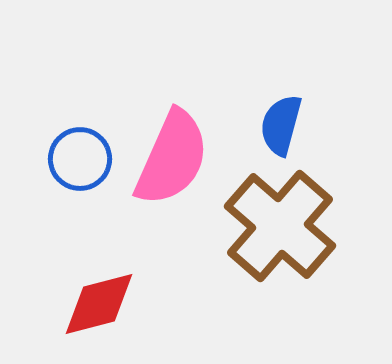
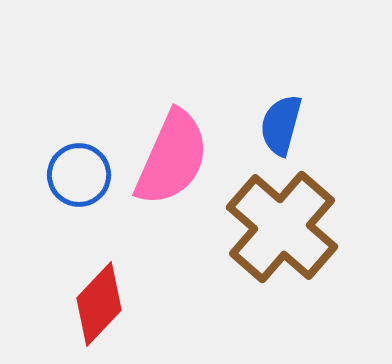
blue circle: moved 1 px left, 16 px down
brown cross: moved 2 px right, 1 px down
red diamond: rotated 32 degrees counterclockwise
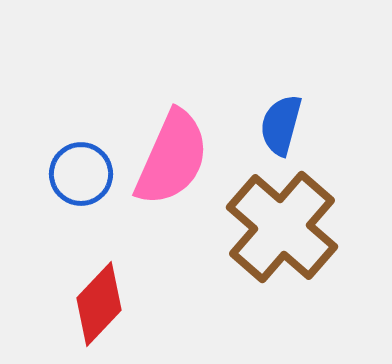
blue circle: moved 2 px right, 1 px up
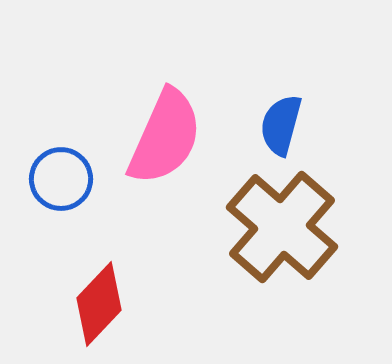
pink semicircle: moved 7 px left, 21 px up
blue circle: moved 20 px left, 5 px down
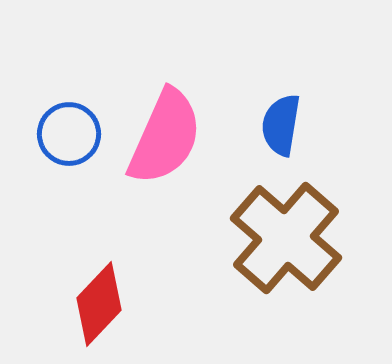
blue semicircle: rotated 6 degrees counterclockwise
blue circle: moved 8 px right, 45 px up
brown cross: moved 4 px right, 11 px down
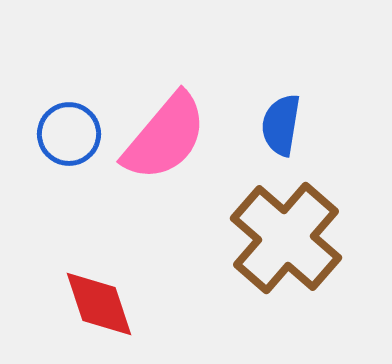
pink semicircle: rotated 16 degrees clockwise
red diamond: rotated 62 degrees counterclockwise
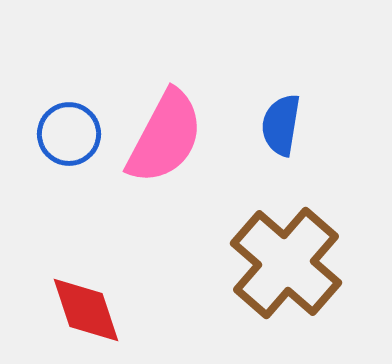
pink semicircle: rotated 12 degrees counterclockwise
brown cross: moved 25 px down
red diamond: moved 13 px left, 6 px down
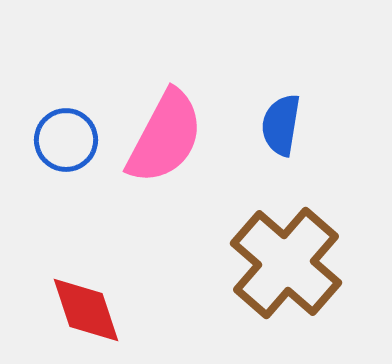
blue circle: moved 3 px left, 6 px down
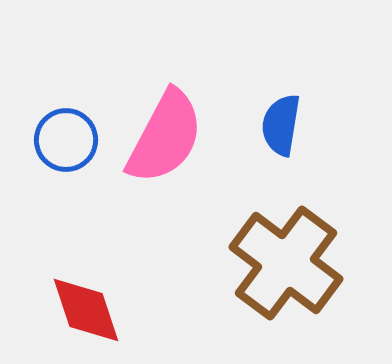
brown cross: rotated 4 degrees counterclockwise
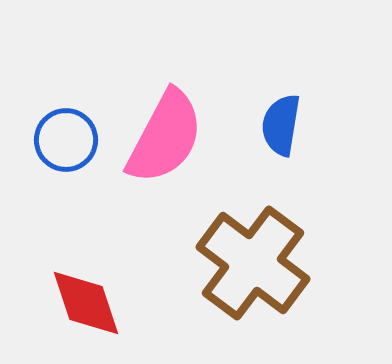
brown cross: moved 33 px left
red diamond: moved 7 px up
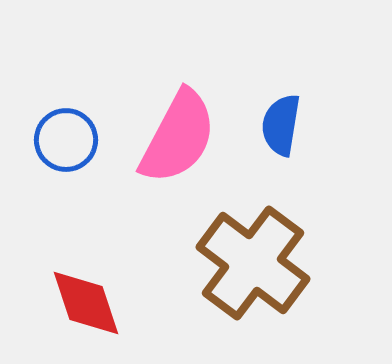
pink semicircle: moved 13 px right
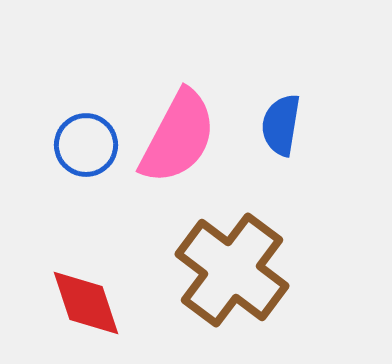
blue circle: moved 20 px right, 5 px down
brown cross: moved 21 px left, 7 px down
